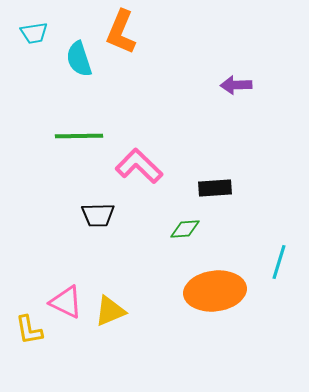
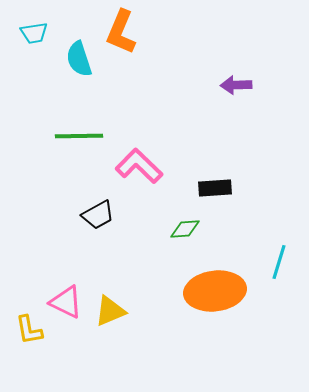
black trapezoid: rotated 28 degrees counterclockwise
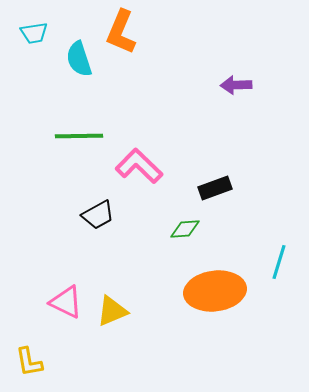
black rectangle: rotated 16 degrees counterclockwise
yellow triangle: moved 2 px right
yellow L-shape: moved 32 px down
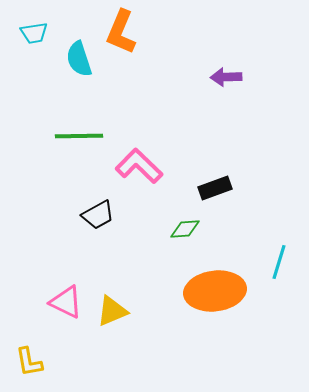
purple arrow: moved 10 px left, 8 px up
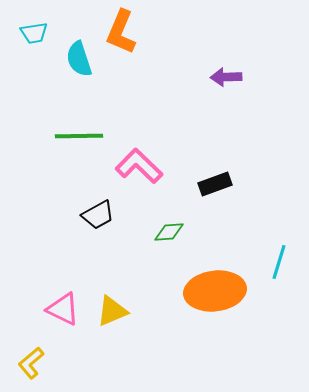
black rectangle: moved 4 px up
green diamond: moved 16 px left, 3 px down
pink triangle: moved 3 px left, 7 px down
yellow L-shape: moved 2 px right, 1 px down; rotated 60 degrees clockwise
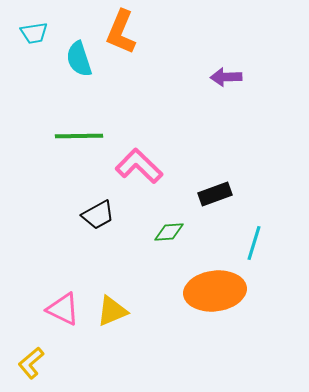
black rectangle: moved 10 px down
cyan line: moved 25 px left, 19 px up
